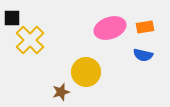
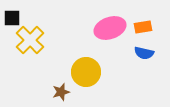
orange rectangle: moved 2 px left
blue semicircle: moved 1 px right, 2 px up
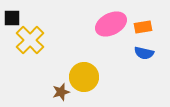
pink ellipse: moved 1 px right, 4 px up; rotated 8 degrees counterclockwise
yellow circle: moved 2 px left, 5 px down
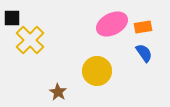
pink ellipse: moved 1 px right
blue semicircle: rotated 138 degrees counterclockwise
yellow circle: moved 13 px right, 6 px up
brown star: moved 3 px left; rotated 24 degrees counterclockwise
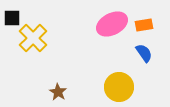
orange rectangle: moved 1 px right, 2 px up
yellow cross: moved 3 px right, 2 px up
yellow circle: moved 22 px right, 16 px down
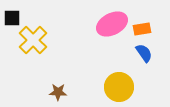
orange rectangle: moved 2 px left, 4 px down
yellow cross: moved 2 px down
brown star: rotated 30 degrees counterclockwise
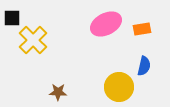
pink ellipse: moved 6 px left
blue semicircle: moved 13 px down; rotated 48 degrees clockwise
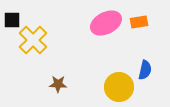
black square: moved 2 px down
pink ellipse: moved 1 px up
orange rectangle: moved 3 px left, 7 px up
blue semicircle: moved 1 px right, 4 px down
brown star: moved 8 px up
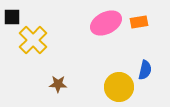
black square: moved 3 px up
